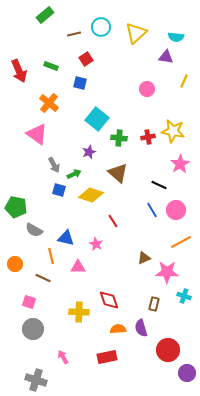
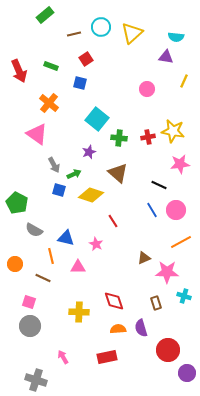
yellow triangle at (136, 33): moved 4 px left
pink star at (180, 164): rotated 24 degrees clockwise
green pentagon at (16, 207): moved 1 px right, 4 px up; rotated 15 degrees clockwise
red diamond at (109, 300): moved 5 px right, 1 px down
brown rectangle at (154, 304): moved 2 px right, 1 px up; rotated 32 degrees counterclockwise
gray circle at (33, 329): moved 3 px left, 3 px up
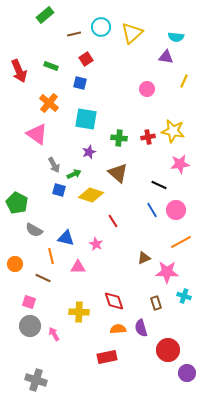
cyan square at (97, 119): moved 11 px left; rotated 30 degrees counterclockwise
pink arrow at (63, 357): moved 9 px left, 23 px up
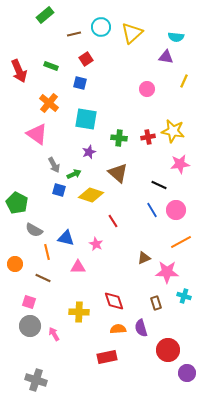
orange line at (51, 256): moved 4 px left, 4 px up
